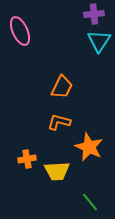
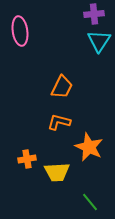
pink ellipse: rotated 16 degrees clockwise
yellow trapezoid: moved 1 px down
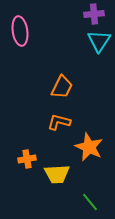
yellow trapezoid: moved 2 px down
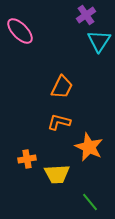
purple cross: moved 8 px left, 1 px down; rotated 30 degrees counterclockwise
pink ellipse: rotated 36 degrees counterclockwise
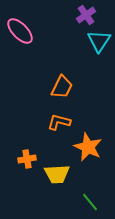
orange star: moved 1 px left
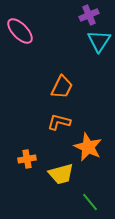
purple cross: moved 3 px right; rotated 12 degrees clockwise
yellow trapezoid: moved 4 px right; rotated 12 degrees counterclockwise
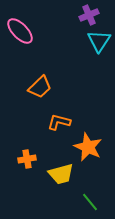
orange trapezoid: moved 22 px left; rotated 20 degrees clockwise
